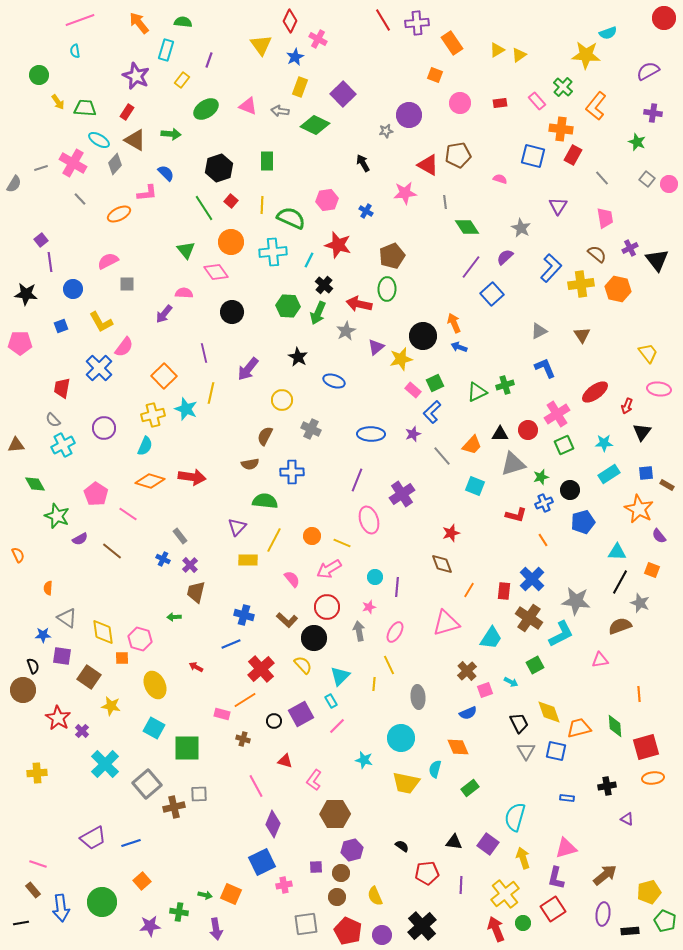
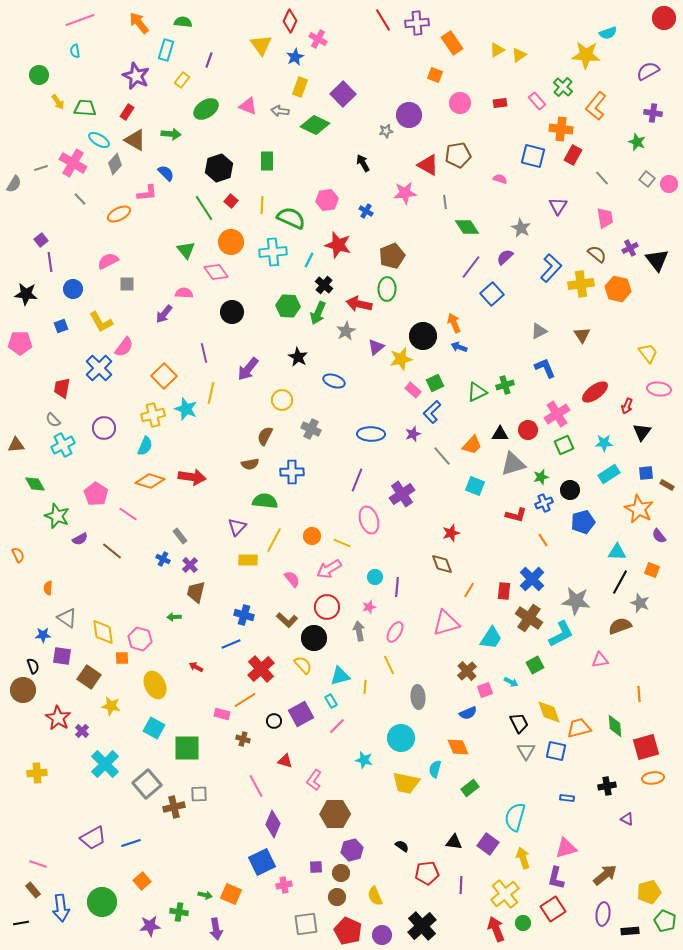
cyan triangle at (340, 676): rotated 30 degrees clockwise
yellow line at (374, 684): moved 9 px left, 3 px down
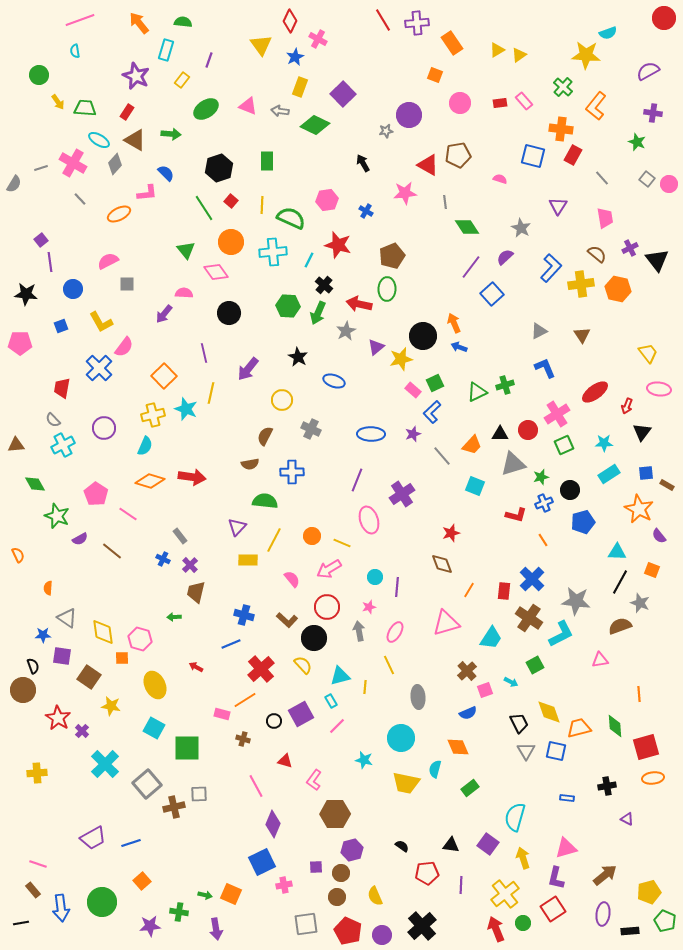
pink rectangle at (537, 101): moved 13 px left
black circle at (232, 312): moved 3 px left, 1 px down
black triangle at (454, 842): moved 3 px left, 3 px down
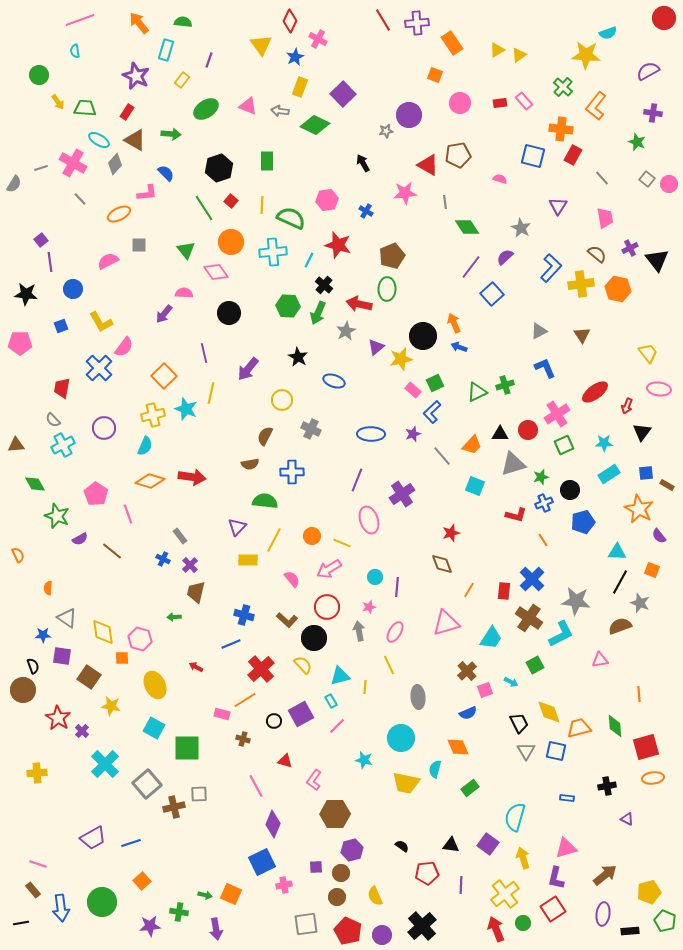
gray square at (127, 284): moved 12 px right, 39 px up
pink line at (128, 514): rotated 36 degrees clockwise
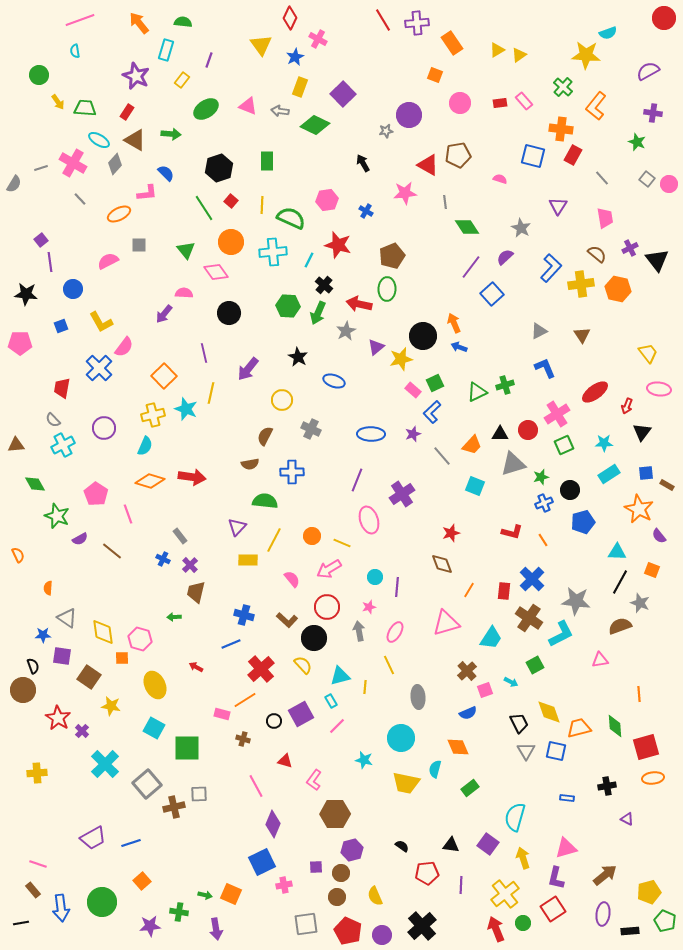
red diamond at (290, 21): moved 3 px up
red L-shape at (516, 515): moved 4 px left, 17 px down
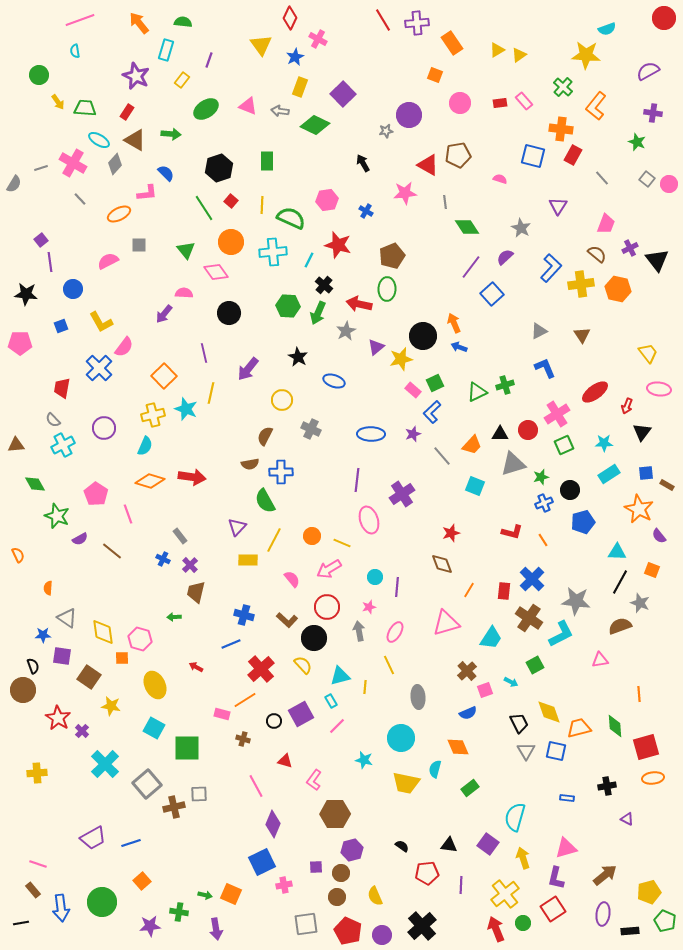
cyan semicircle at (608, 33): moved 1 px left, 4 px up
pink trapezoid at (605, 218): moved 1 px right, 6 px down; rotated 30 degrees clockwise
blue cross at (292, 472): moved 11 px left
purple line at (357, 480): rotated 15 degrees counterclockwise
green semicircle at (265, 501): rotated 125 degrees counterclockwise
black triangle at (451, 845): moved 2 px left
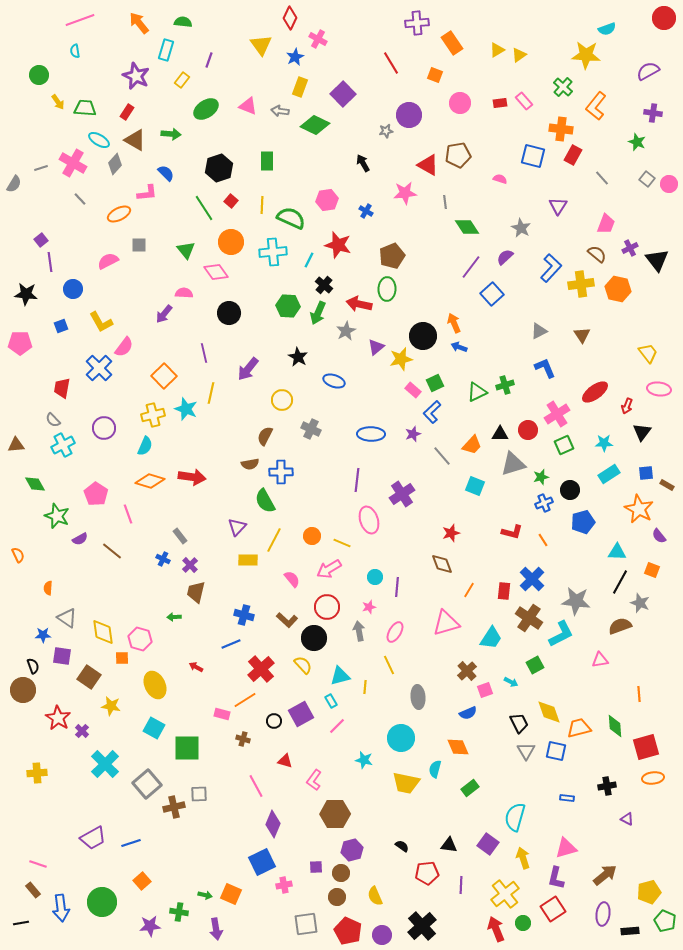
red line at (383, 20): moved 8 px right, 43 px down
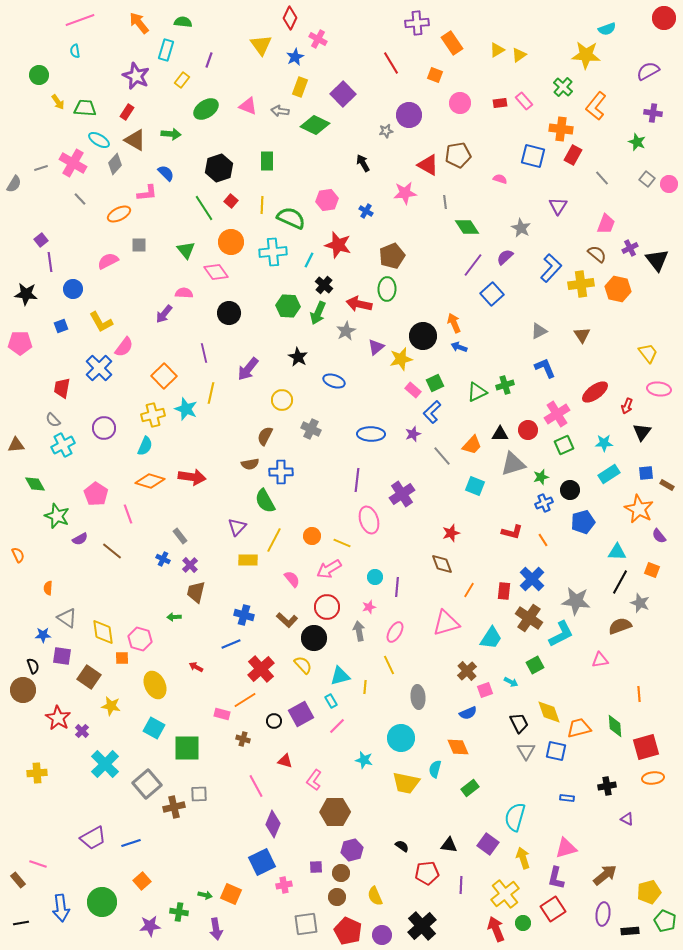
purple line at (471, 267): moved 2 px right, 2 px up
brown hexagon at (335, 814): moved 2 px up
brown rectangle at (33, 890): moved 15 px left, 10 px up
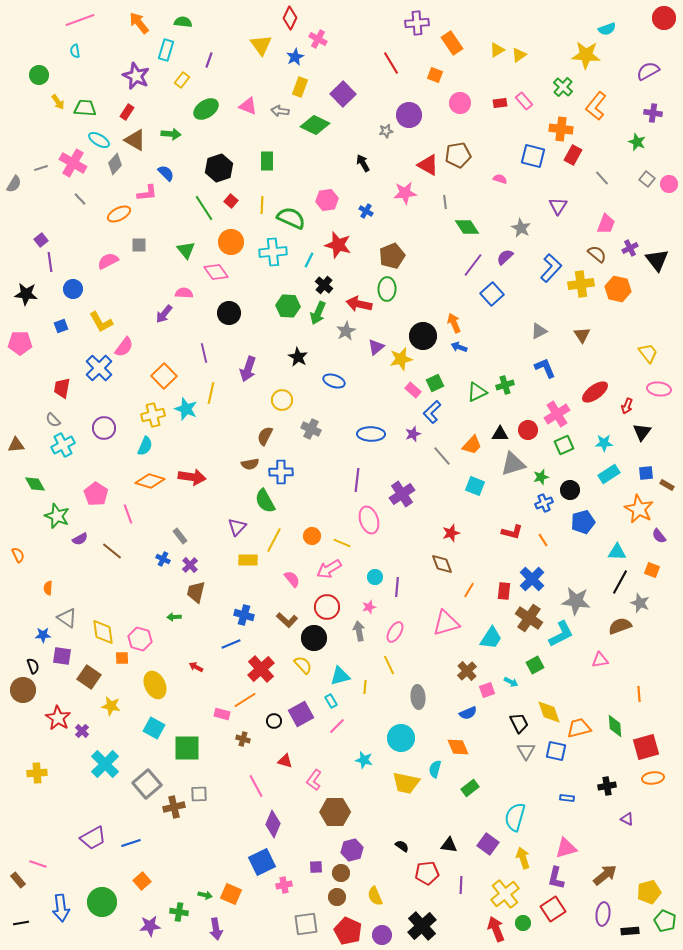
purple arrow at (248, 369): rotated 20 degrees counterclockwise
pink square at (485, 690): moved 2 px right
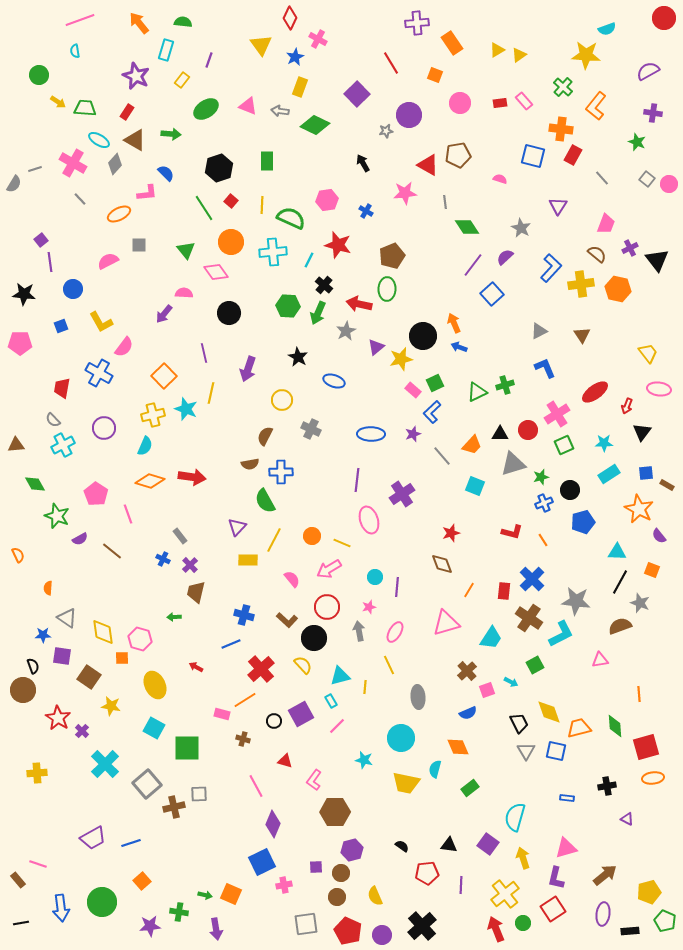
purple square at (343, 94): moved 14 px right
yellow arrow at (58, 102): rotated 21 degrees counterclockwise
gray line at (41, 168): moved 6 px left, 1 px down
black star at (26, 294): moved 2 px left
blue cross at (99, 368): moved 5 px down; rotated 16 degrees counterclockwise
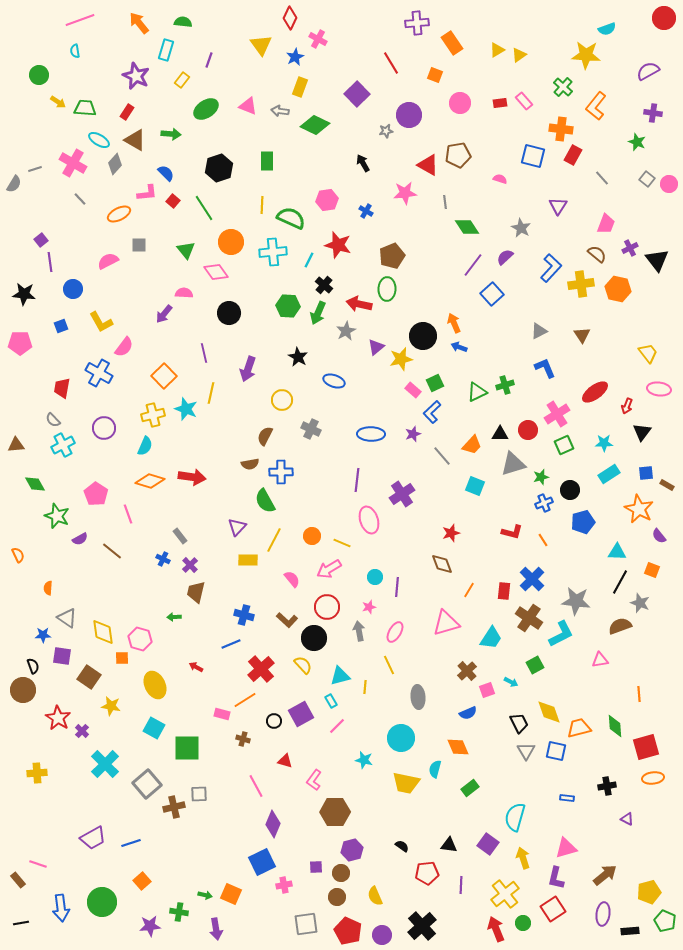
red square at (231, 201): moved 58 px left
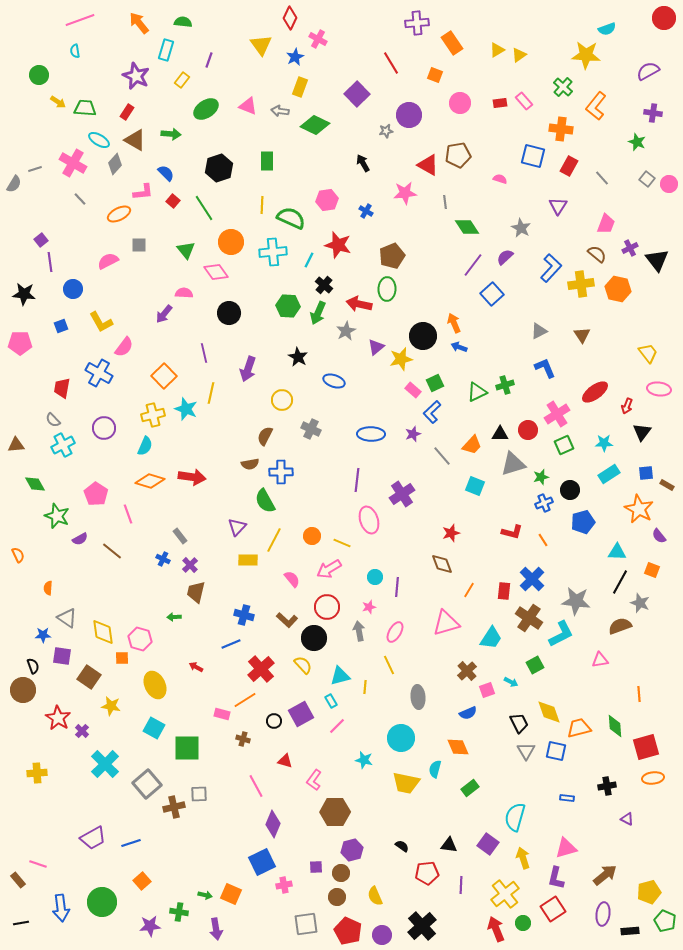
red rectangle at (573, 155): moved 4 px left, 11 px down
pink L-shape at (147, 193): moved 4 px left, 1 px up
